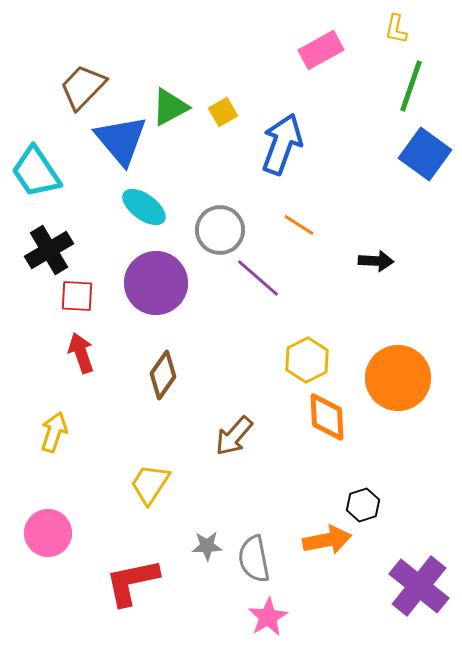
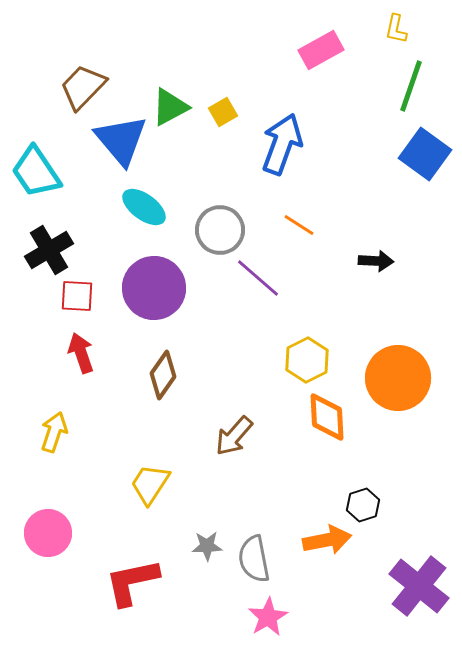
purple circle: moved 2 px left, 5 px down
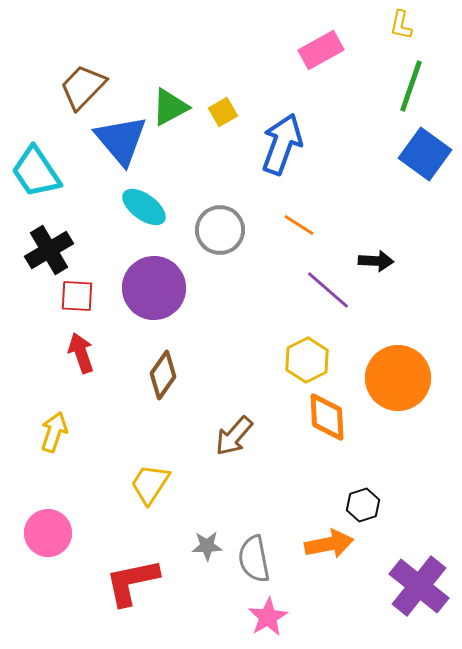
yellow L-shape: moved 5 px right, 4 px up
purple line: moved 70 px right, 12 px down
orange arrow: moved 2 px right, 4 px down
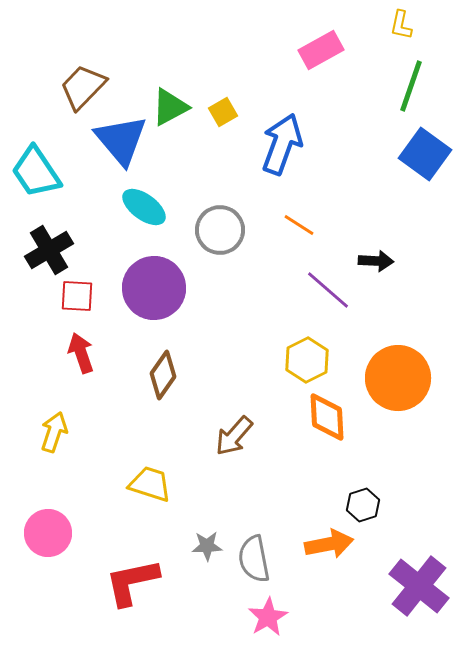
yellow trapezoid: rotated 75 degrees clockwise
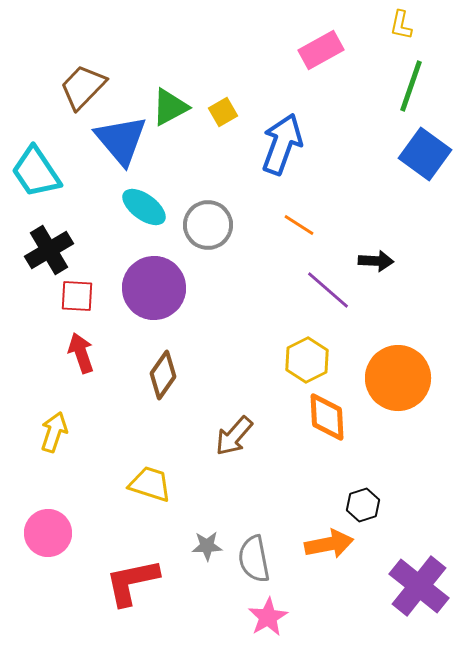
gray circle: moved 12 px left, 5 px up
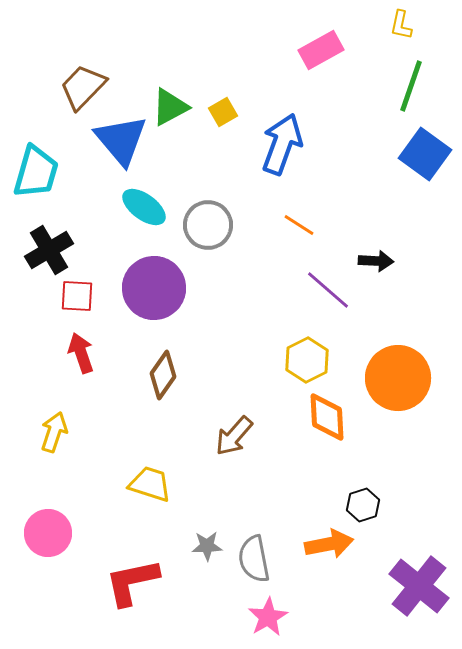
cyan trapezoid: rotated 130 degrees counterclockwise
